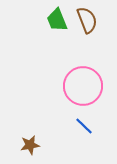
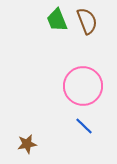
brown semicircle: moved 1 px down
brown star: moved 3 px left, 1 px up
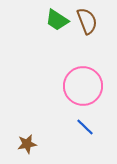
green trapezoid: rotated 35 degrees counterclockwise
blue line: moved 1 px right, 1 px down
